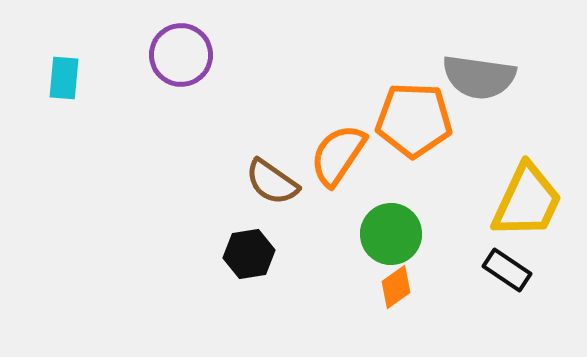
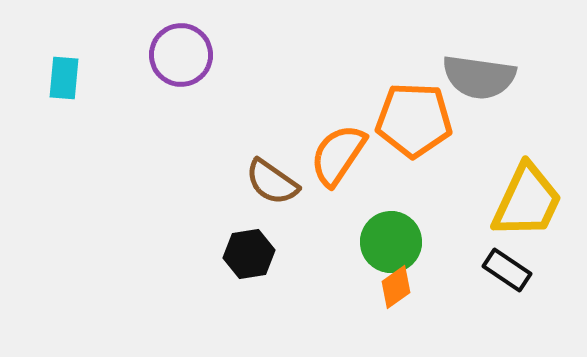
green circle: moved 8 px down
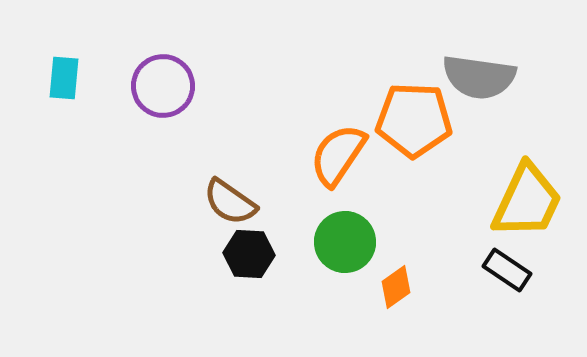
purple circle: moved 18 px left, 31 px down
brown semicircle: moved 42 px left, 20 px down
green circle: moved 46 px left
black hexagon: rotated 12 degrees clockwise
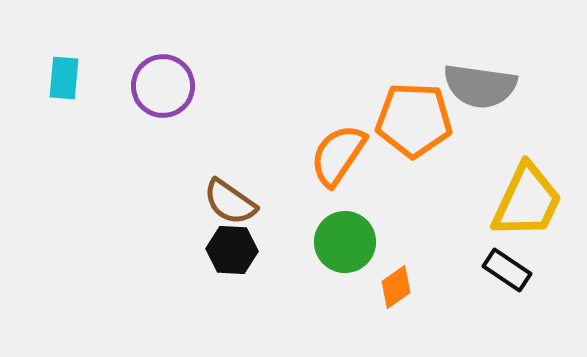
gray semicircle: moved 1 px right, 9 px down
black hexagon: moved 17 px left, 4 px up
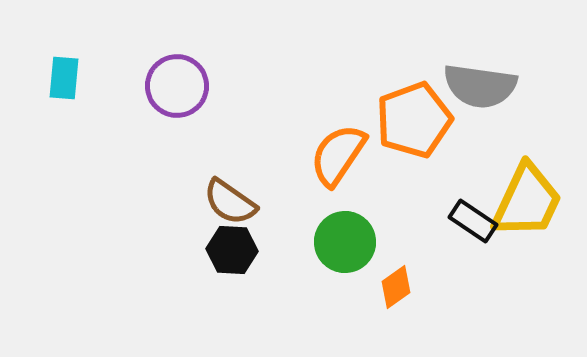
purple circle: moved 14 px right
orange pentagon: rotated 22 degrees counterclockwise
black rectangle: moved 34 px left, 49 px up
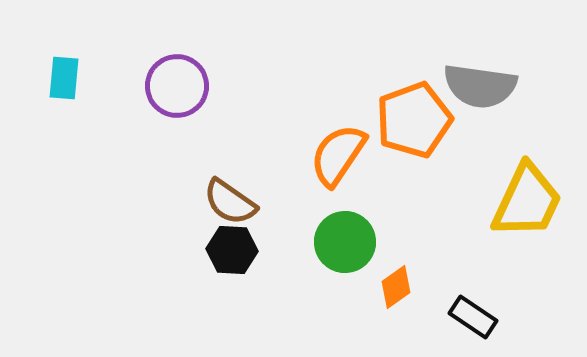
black rectangle: moved 96 px down
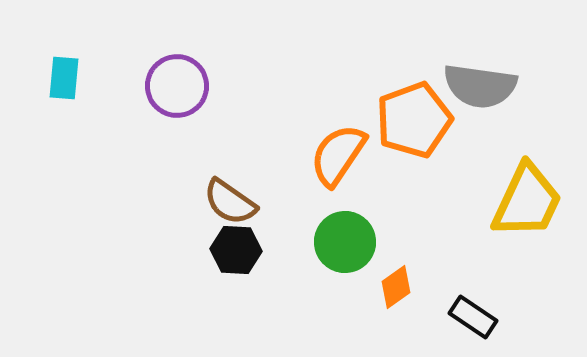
black hexagon: moved 4 px right
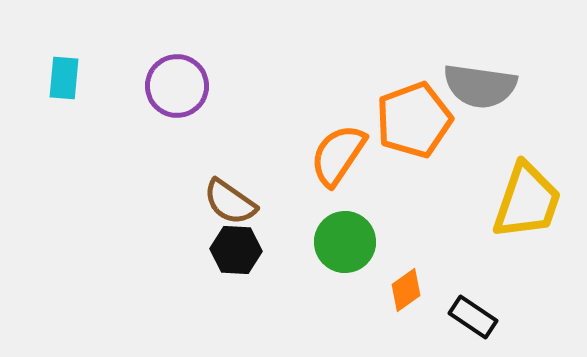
yellow trapezoid: rotated 6 degrees counterclockwise
orange diamond: moved 10 px right, 3 px down
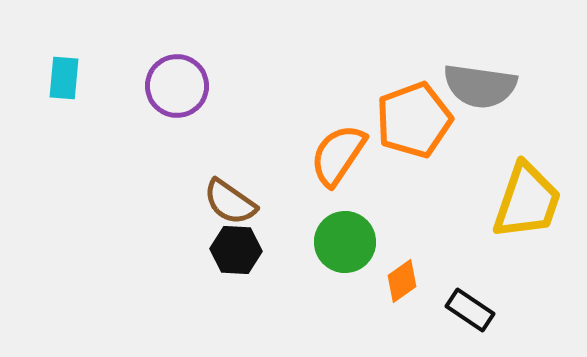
orange diamond: moved 4 px left, 9 px up
black rectangle: moved 3 px left, 7 px up
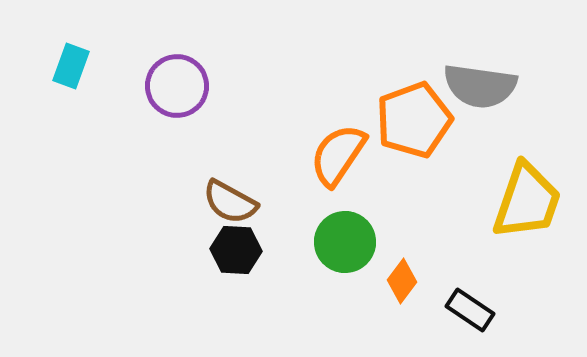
cyan rectangle: moved 7 px right, 12 px up; rotated 15 degrees clockwise
brown semicircle: rotated 6 degrees counterclockwise
orange diamond: rotated 18 degrees counterclockwise
